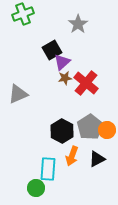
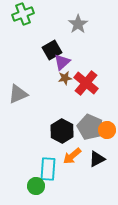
gray pentagon: rotated 15 degrees counterclockwise
orange arrow: rotated 30 degrees clockwise
green circle: moved 2 px up
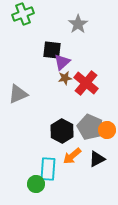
black square: rotated 36 degrees clockwise
green circle: moved 2 px up
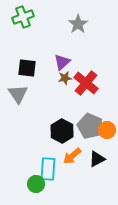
green cross: moved 3 px down
black square: moved 25 px left, 18 px down
gray triangle: rotated 40 degrees counterclockwise
gray pentagon: moved 1 px up
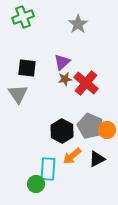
brown star: moved 1 px down
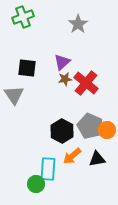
gray triangle: moved 4 px left, 1 px down
black triangle: rotated 18 degrees clockwise
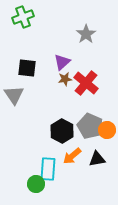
gray star: moved 8 px right, 10 px down
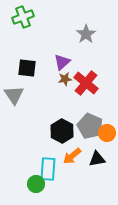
orange circle: moved 3 px down
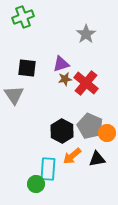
purple triangle: moved 1 px left, 2 px down; rotated 24 degrees clockwise
